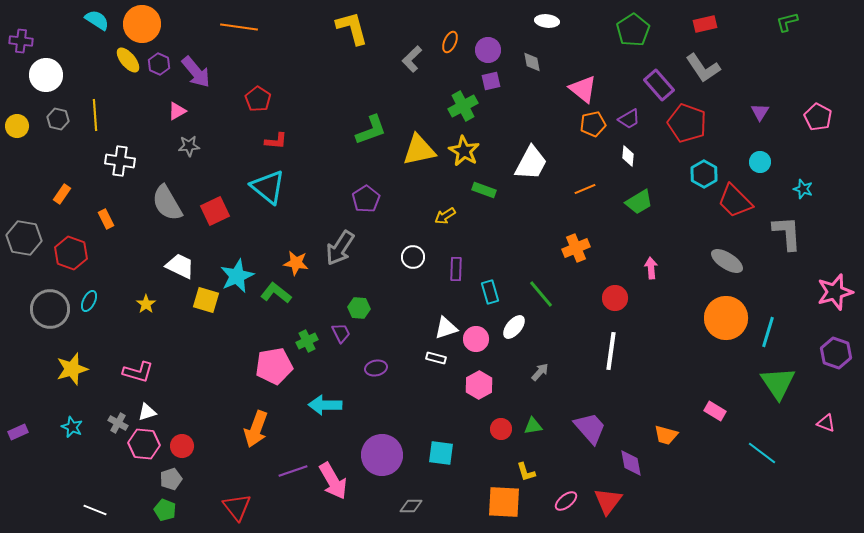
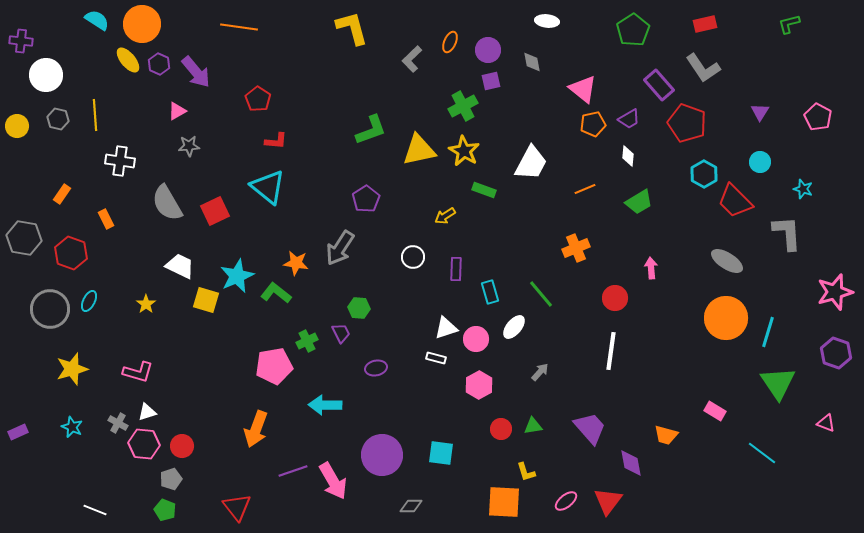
green L-shape at (787, 22): moved 2 px right, 2 px down
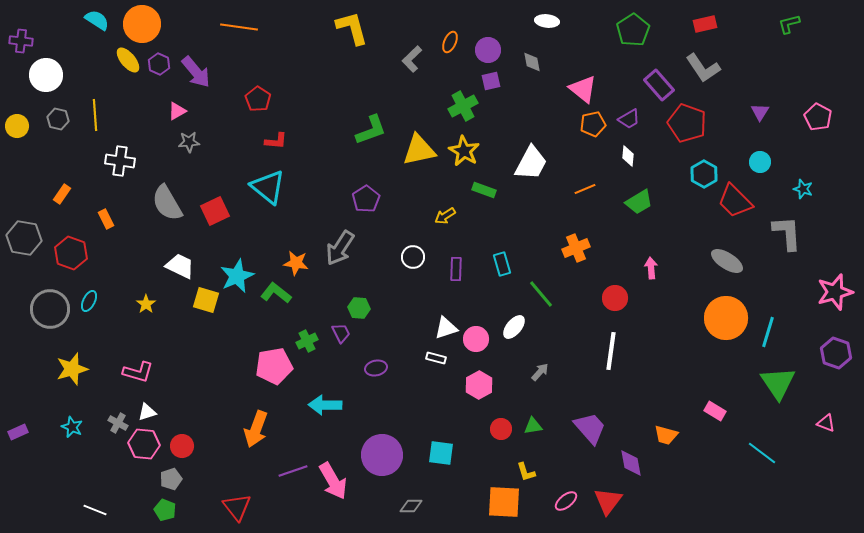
gray star at (189, 146): moved 4 px up
cyan rectangle at (490, 292): moved 12 px right, 28 px up
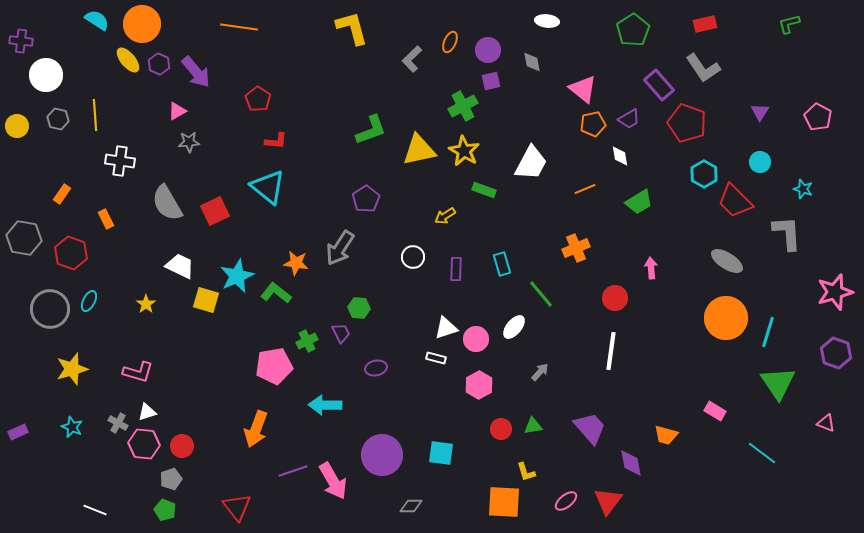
white diamond at (628, 156): moved 8 px left; rotated 15 degrees counterclockwise
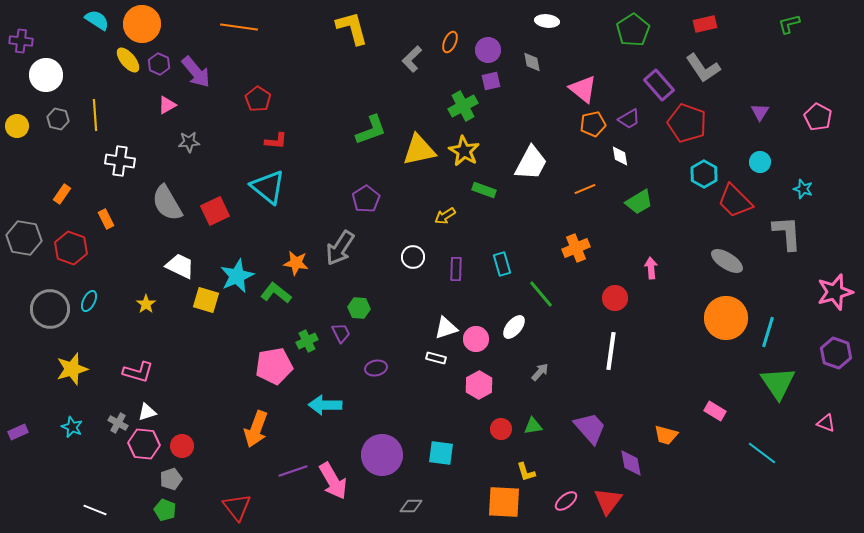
pink triangle at (177, 111): moved 10 px left, 6 px up
red hexagon at (71, 253): moved 5 px up
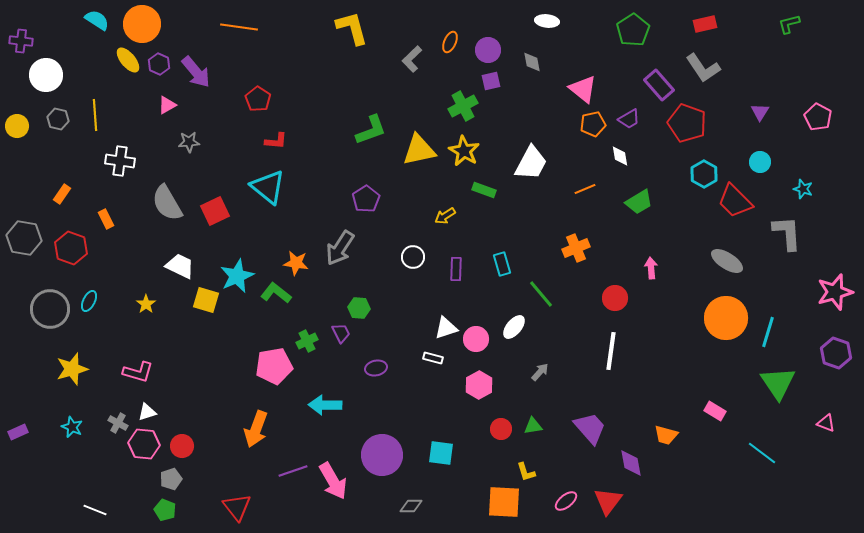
white rectangle at (436, 358): moved 3 px left
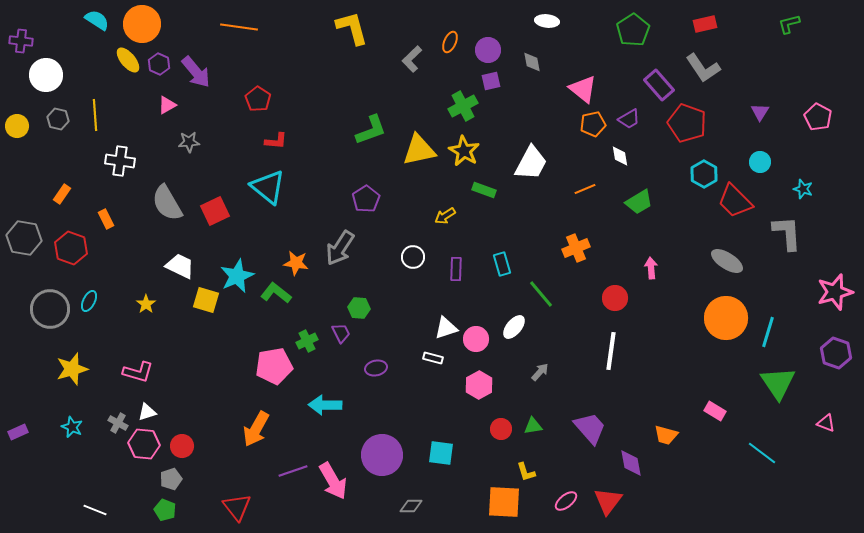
orange arrow at (256, 429): rotated 9 degrees clockwise
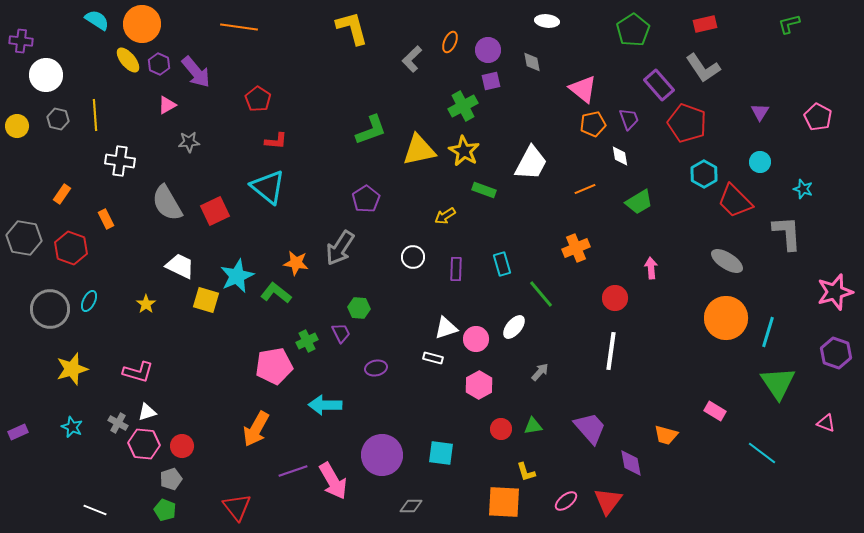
purple trapezoid at (629, 119): rotated 80 degrees counterclockwise
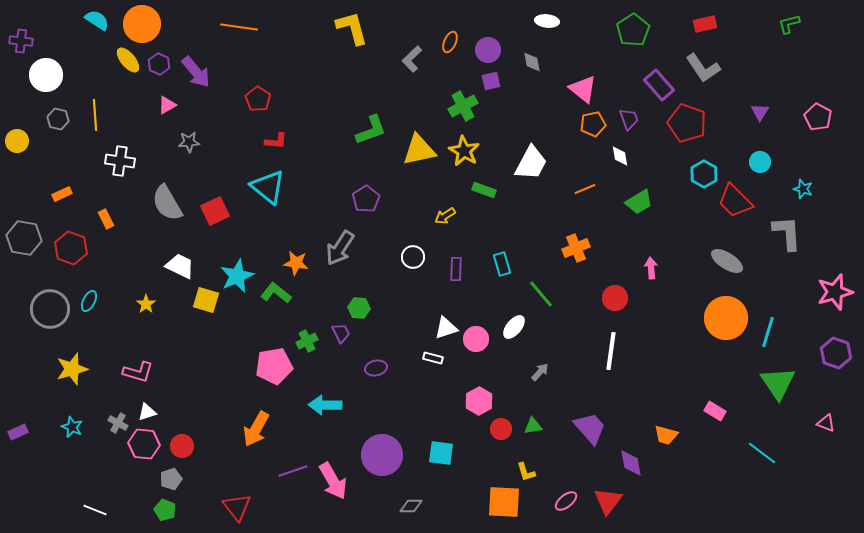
yellow circle at (17, 126): moved 15 px down
orange rectangle at (62, 194): rotated 30 degrees clockwise
pink hexagon at (479, 385): moved 16 px down
